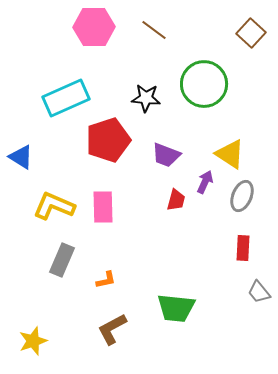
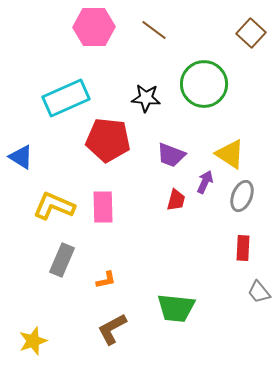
red pentagon: rotated 24 degrees clockwise
purple trapezoid: moved 5 px right
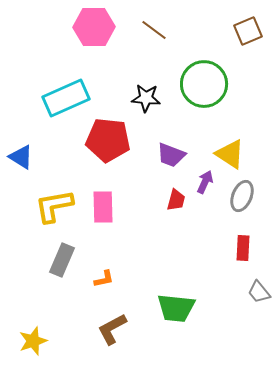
brown square: moved 3 px left, 2 px up; rotated 24 degrees clockwise
yellow L-shape: rotated 33 degrees counterclockwise
orange L-shape: moved 2 px left, 1 px up
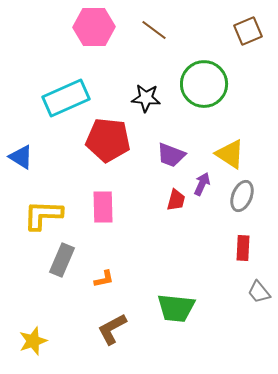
purple arrow: moved 3 px left, 2 px down
yellow L-shape: moved 11 px left, 9 px down; rotated 12 degrees clockwise
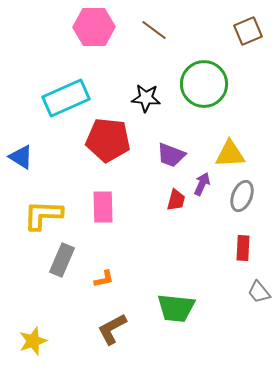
yellow triangle: rotated 36 degrees counterclockwise
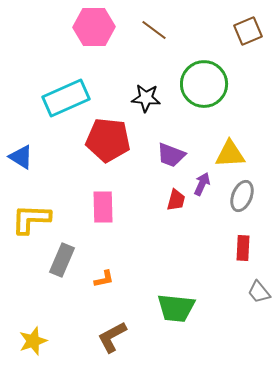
yellow L-shape: moved 12 px left, 4 px down
brown L-shape: moved 8 px down
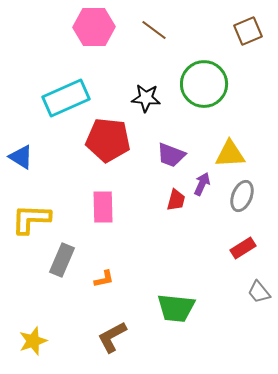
red rectangle: rotated 55 degrees clockwise
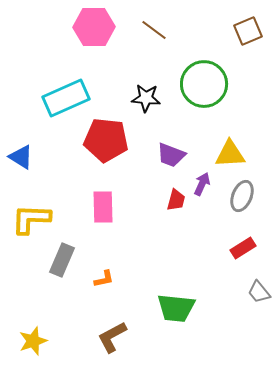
red pentagon: moved 2 px left
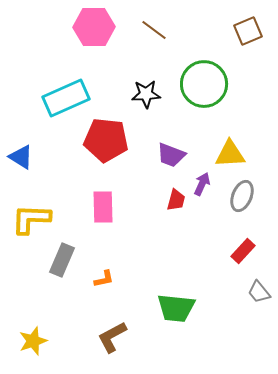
black star: moved 4 px up; rotated 8 degrees counterclockwise
red rectangle: moved 3 px down; rotated 15 degrees counterclockwise
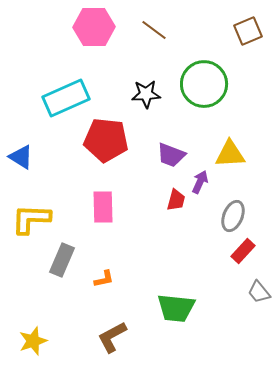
purple arrow: moved 2 px left, 2 px up
gray ellipse: moved 9 px left, 20 px down
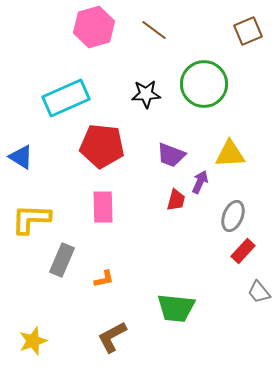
pink hexagon: rotated 15 degrees counterclockwise
red pentagon: moved 4 px left, 6 px down
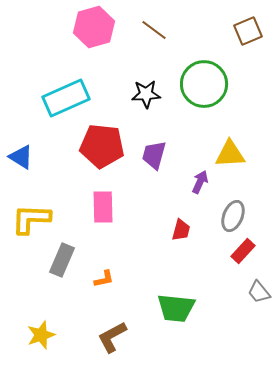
purple trapezoid: moved 17 px left; rotated 84 degrees clockwise
red trapezoid: moved 5 px right, 30 px down
yellow star: moved 8 px right, 6 px up
